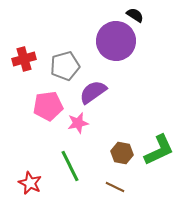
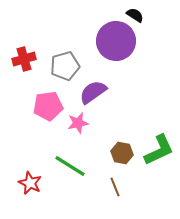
green line: rotated 32 degrees counterclockwise
brown line: rotated 42 degrees clockwise
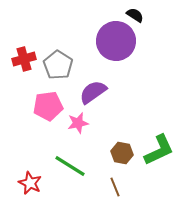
gray pentagon: moved 7 px left, 1 px up; rotated 24 degrees counterclockwise
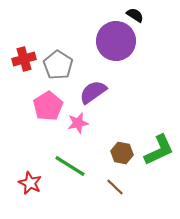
pink pentagon: rotated 24 degrees counterclockwise
brown line: rotated 24 degrees counterclockwise
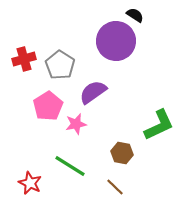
gray pentagon: moved 2 px right
pink star: moved 2 px left, 1 px down
green L-shape: moved 25 px up
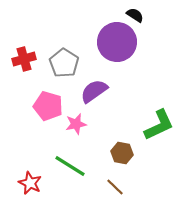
purple circle: moved 1 px right, 1 px down
gray pentagon: moved 4 px right, 2 px up
purple semicircle: moved 1 px right, 1 px up
pink pentagon: rotated 24 degrees counterclockwise
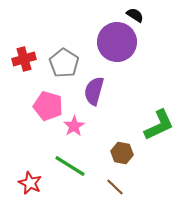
purple semicircle: rotated 40 degrees counterclockwise
pink star: moved 2 px left, 2 px down; rotated 20 degrees counterclockwise
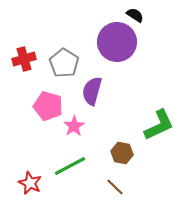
purple semicircle: moved 2 px left
green line: rotated 60 degrees counterclockwise
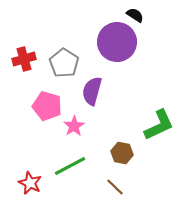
pink pentagon: moved 1 px left
